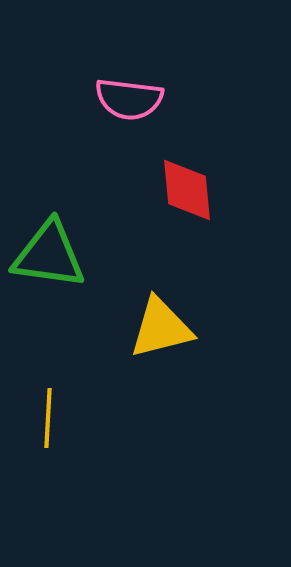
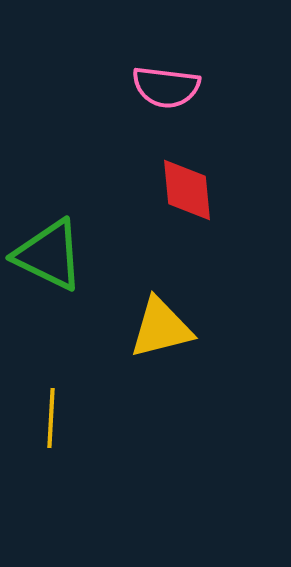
pink semicircle: moved 37 px right, 12 px up
green triangle: rotated 18 degrees clockwise
yellow line: moved 3 px right
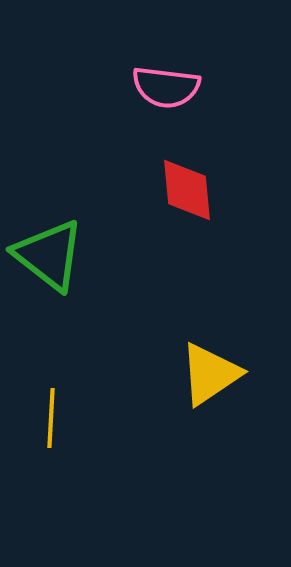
green triangle: rotated 12 degrees clockwise
yellow triangle: moved 49 px right, 46 px down; rotated 20 degrees counterclockwise
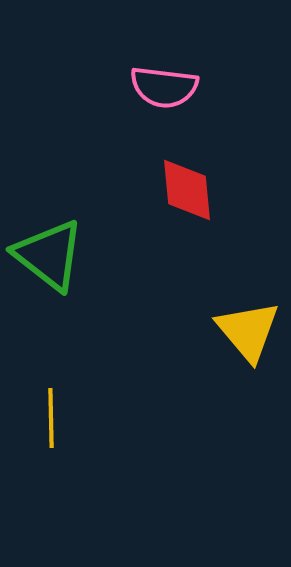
pink semicircle: moved 2 px left
yellow triangle: moved 38 px right, 43 px up; rotated 36 degrees counterclockwise
yellow line: rotated 4 degrees counterclockwise
